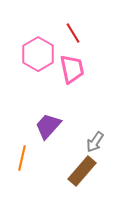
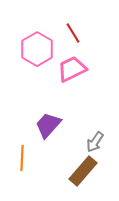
pink hexagon: moved 1 px left, 5 px up
pink trapezoid: rotated 104 degrees counterclockwise
purple trapezoid: moved 1 px up
orange line: rotated 10 degrees counterclockwise
brown rectangle: moved 1 px right
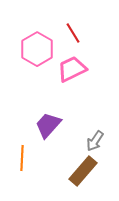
gray arrow: moved 1 px up
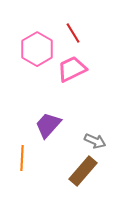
gray arrow: rotated 100 degrees counterclockwise
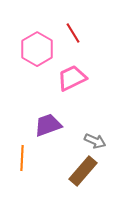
pink trapezoid: moved 9 px down
purple trapezoid: rotated 28 degrees clockwise
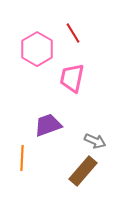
pink trapezoid: rotated 52 degrees counterclockwise
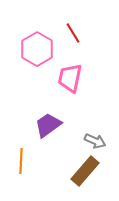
pink trapezoid: moved 2 px left
purple trapezoid: rotated 16 degrees counterclockwise
orange line: moved 1 px left, 3 px down
brown rectangle: moved 2 px right
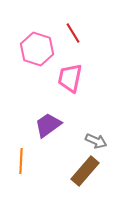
pink hexagon: rotated 12 degrees counterclockwise
gray arrow: moved 1 px right
